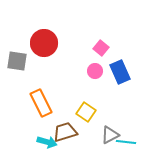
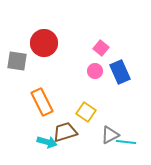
orange rectangle: moved 1 px right, 1 px up
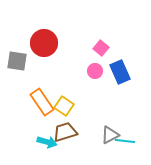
orange rectangle: rotated 8 degrees counterclockwise
yellow square: moved 22 px left, 6 px up
cyan line: moved 1 px left, 1 px up
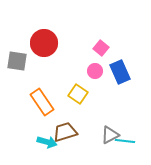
yellow square: moved 14 px right, 12 px up
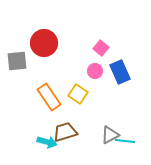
gray square: rotated 15 degrees counterclockwise
orange rectangle: moved 7 px right, 5 px up
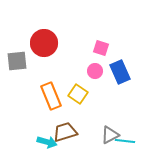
pink square: rotated 21 degrees counterclockwise
orange rectangle: moved 2 px right, 1 px up; rotated 12 degrees clockwise
